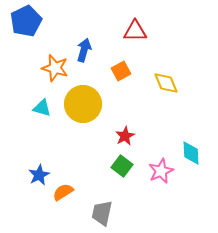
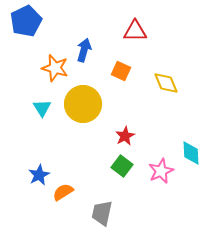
orange square: rotated 36 degrees counterclockwise
cyan triangle: rotated 42 degrees clockwise
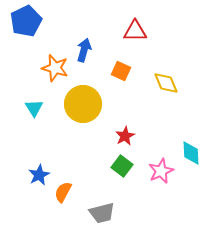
cyan triangle: moved 8 px left
orange semicircle: rotated 30 degrees counterclockwise
gray trapezoid: rotated 116 degrees counterclockwise
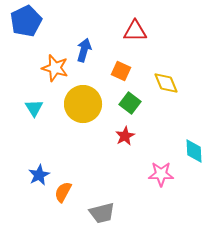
cyan diamond: moved 3 px right, 2 px up
green square: moved 8 px right, 63 px up
pink star: moved 3 px down; rotated 25 degrees clockwise
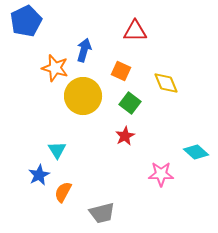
yellow circle: moved 8 px up
cyan triangle: moved 23 px right, 42 px down
cyan diamond: moved 2 px right, 1 px down; rotated 45 degrees counterclockwise
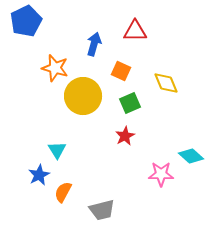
blue arrow: moved 10 px right, 6 px up
green square: rotated 30 degrees clockwise
cyan diamond: moved 5 px left, 4 px down
gray trapezoid: moved 3 px up
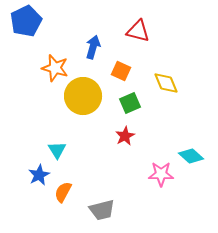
red triangle: moved 3 px right; rotated 15 degrees clockwise
blue arrow: moved 1 px left, 3 px down
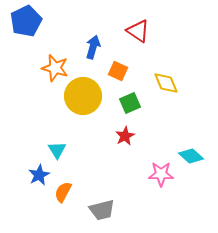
red triangle: rotated 20 degrees clockwise
orange square: moved 3 px left
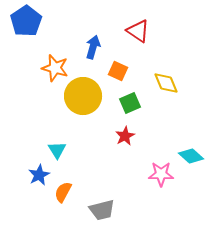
blue pentagon: rotated 8 degrees counterclockwise
